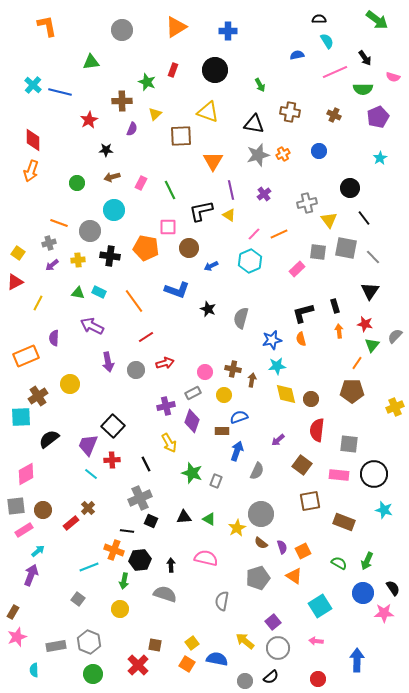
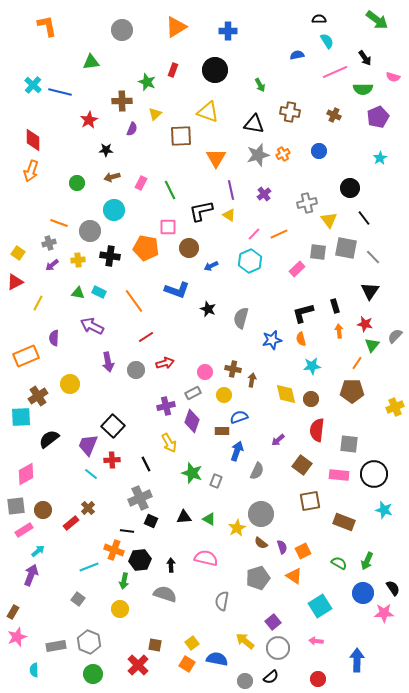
orange triangle at (213, 161): moved 3 px right, 3 px up
cyan star at (277, 366): moved 35 px right
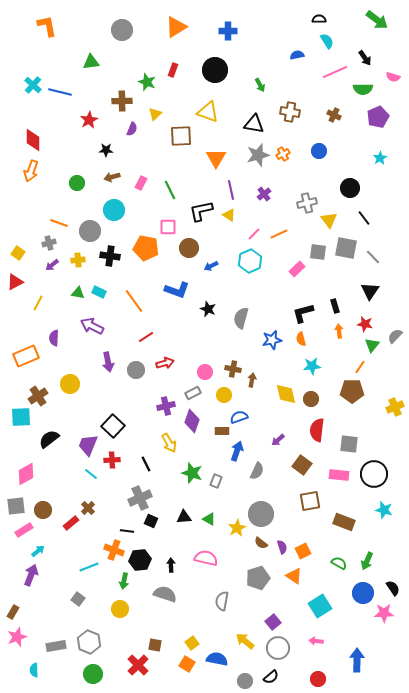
orange line at (357, 363): moved 3 px right, 4 px down
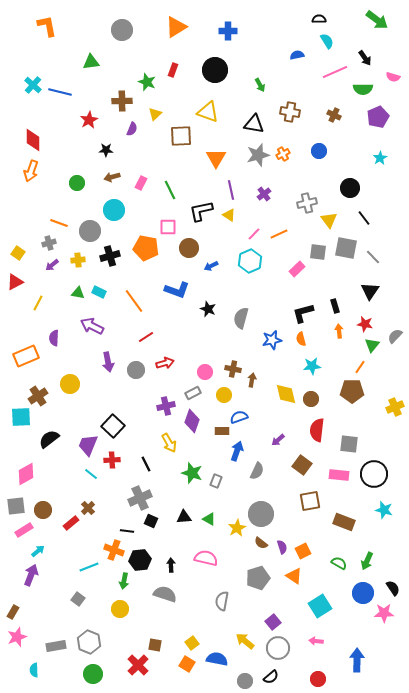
black cross at (110, 256): rotated 24 degrees counterclockwise
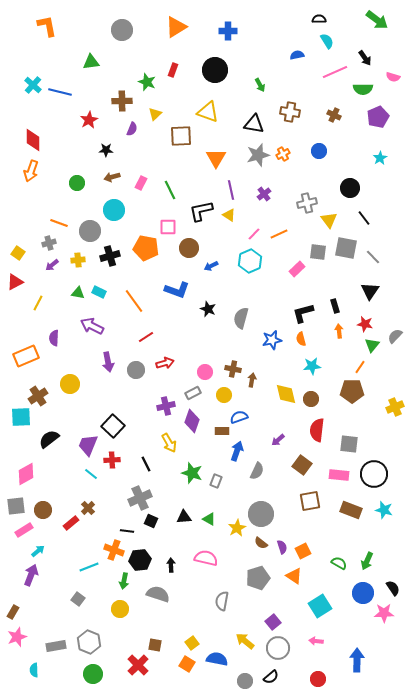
brown rectangle at (344, 522): moved 7 px right, 12 px up
gray semicircle at (165, 594): moved 7 px left
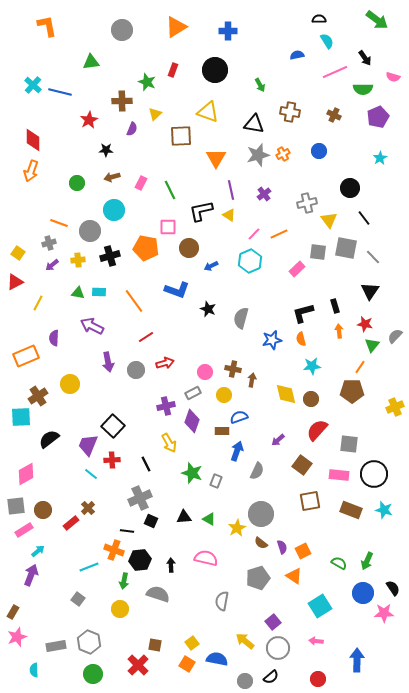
cyan rectangle at (99, 292): rotated 24 degrees counterclockwise
red semicircle at (317, 430): rotated 35 degrees clockwise
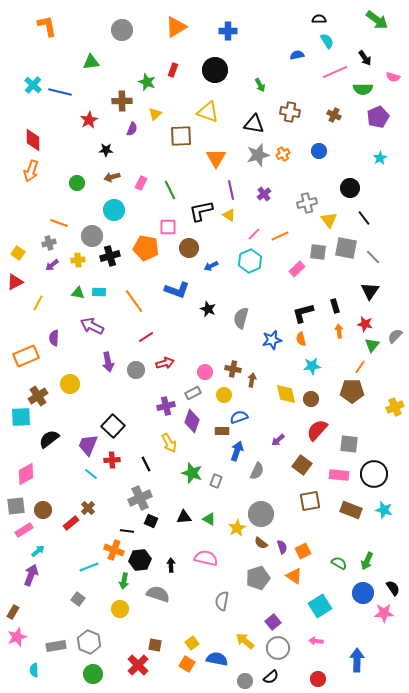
gray circle at (90, 231): moved 2 px right, 5 px down
orange line at (279, 234): moved 1 px right, 2 px down
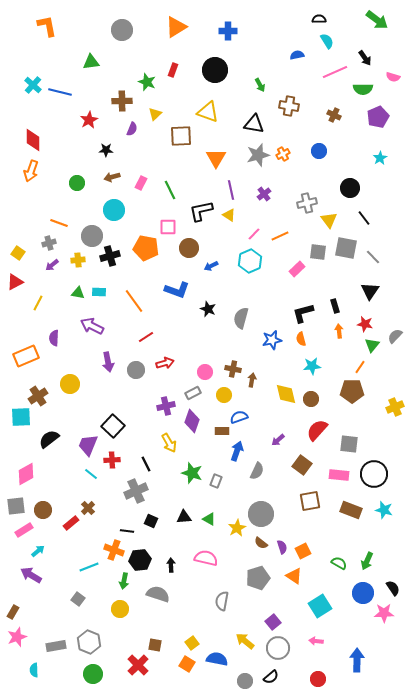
brown cross at (290, 112): moved 1 px left, 6 px up
gray cross at (140, 498): moved 4 px left, 7 px up
purple arrow at (31, 575): rotated 80 degrees counterclockwise
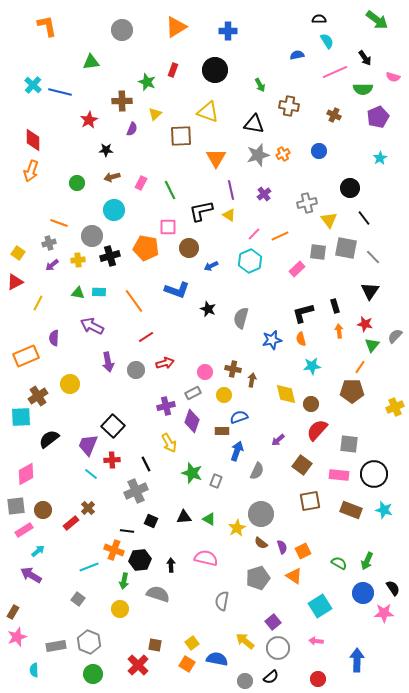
brown circle at (311, 399): moved 5 px down
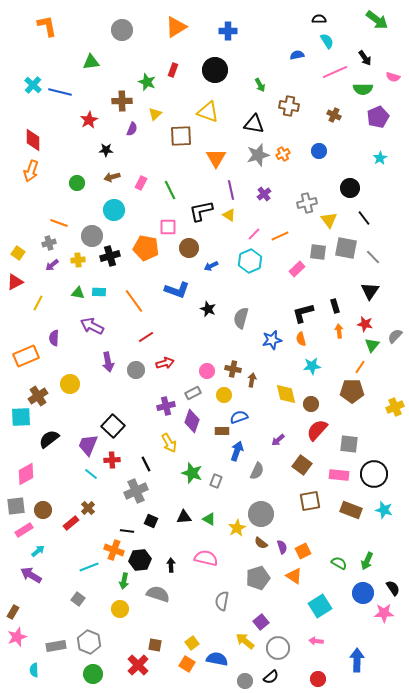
pink circle at (205, 372): moved 2 px right, 1 px up
purple square at (273, 622): moved 12 px left
